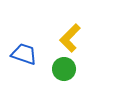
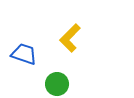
green circle: moved 7 px left, 15 px down
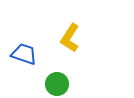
yellow L-shape: rotated 12 degrees counterclockwise
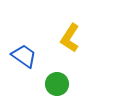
blue trapezoid: moved 2 px down; rotated 16 degrees clockwise
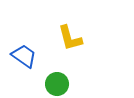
yellow L-shape: rotated 48 degrees counterclockwise
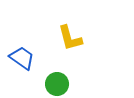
blue trapezoid: moved 2 px left, 2 px down
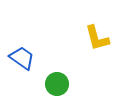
yellow L-shape: moved 27 px right
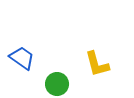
yellow L-shape: moved 26 px down
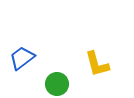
blue trapezoid: rotated 72 degrees counterclockwise
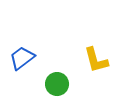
yellow L-shape: moved 1 px left, 4 px up
